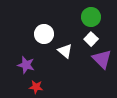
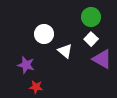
purple triangle: rotated 15 degrees counterclockwise
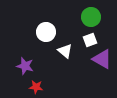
white circle: moved 2 px right, 2 px up
white square: moved 1 px left, 1 px down; rotated 24 degrees clockwise
purple star: moved 1 px left, 1 px down
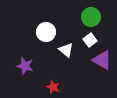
white square: rotated 16 degrees counterclockwise
white triangle: moved 1 px right, 1 px up
purple triangle: moved 1 px down
red star: moved 17 px right; rotated 16 degrees clockwise
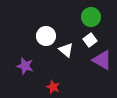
white circle: moved 4 px down
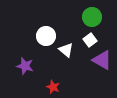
green circle: moved 1 px right
